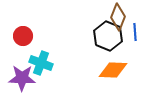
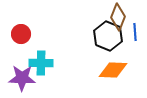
red circle: moved 2 px left, 2 px up
cyan cross: rotated 20 degrees counterclockwise
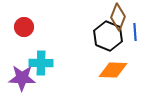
red circle: moved 3 px right, 7 px up
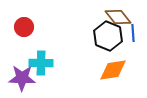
brown diamond: rotated 60 degrees counterclockwise
blue line: moved 2 px left, 1 px down
orange diamond: rotated 12 degrees counterclockwise
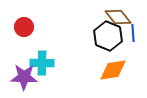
cyan cross: moved 1 px right
purple star: moved 2 px right, 1 px up
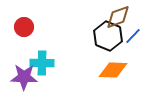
brown diamond: rotated 72 degrees counterclockwise
blue line: moved 3 px down; rotated 48 degrees clockwise
orange diamond: rotated 12 degrees clockwise
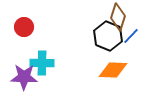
brown diamond: rotated 52 degrees counterclockwise
blue line: moved 2 px left
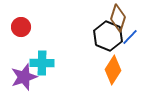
brown diamond: moved 1 px down
red circle: moved 3 px left
blue line: moved 1 px left, 1 px down
orange diamond: rotated 60 degrees counterclockwise
purple star: rotated 20 degrees counterclockwise
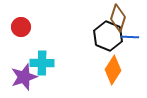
blue line: rotated 48 degrees clockwise
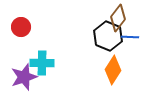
brown diamond: rotated 20 degrees clockwise
